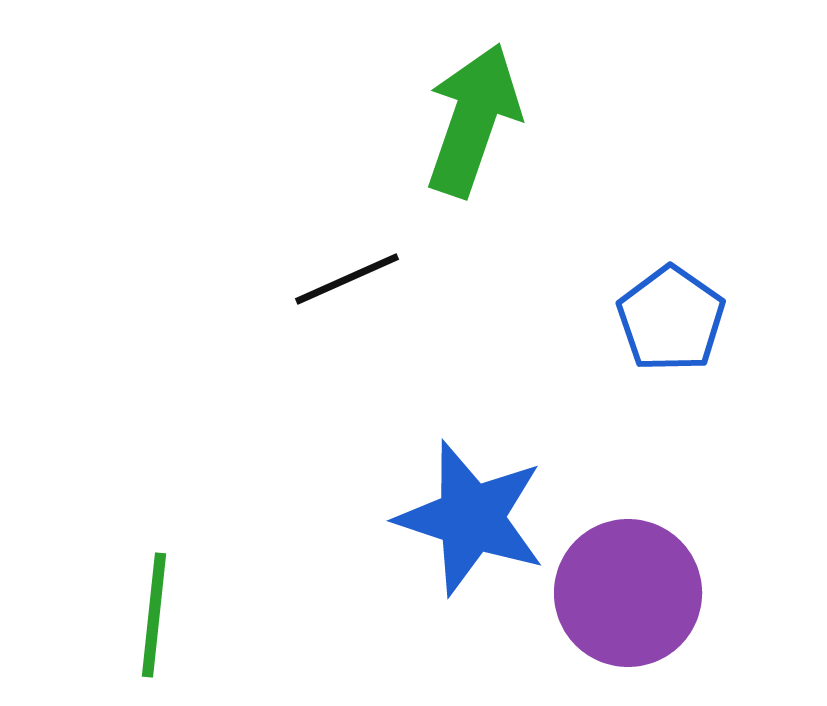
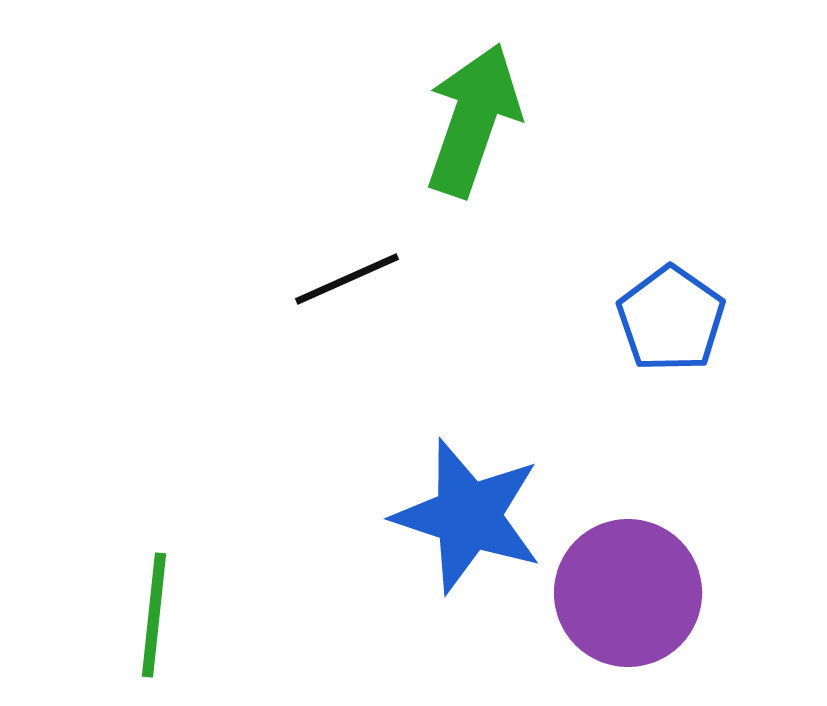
blue star: moved 3 px left, 2 px up
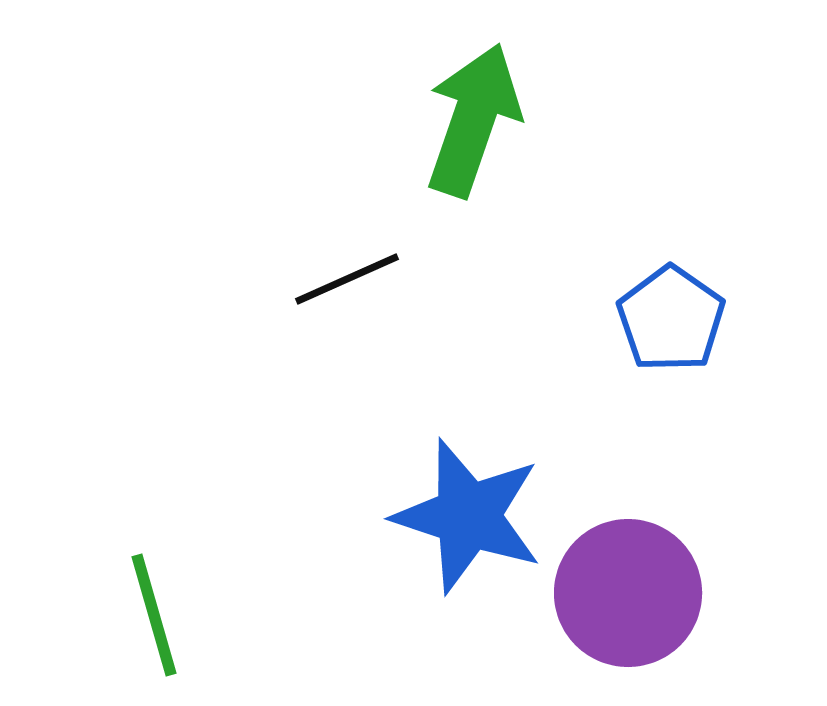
green line: rotated 22 degrees counterclockwise
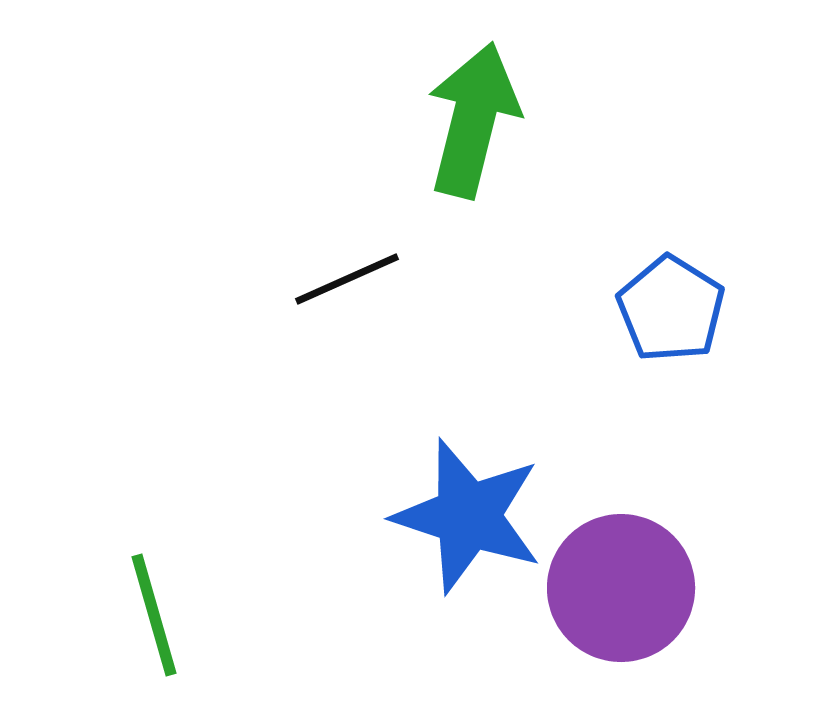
green arrow: rotated 5 degrees counterclockwise
blue pentagon: moved 10 px up; rotated 3 degrees counterclockwise
purple circle: moved 7 px left, 5 px up
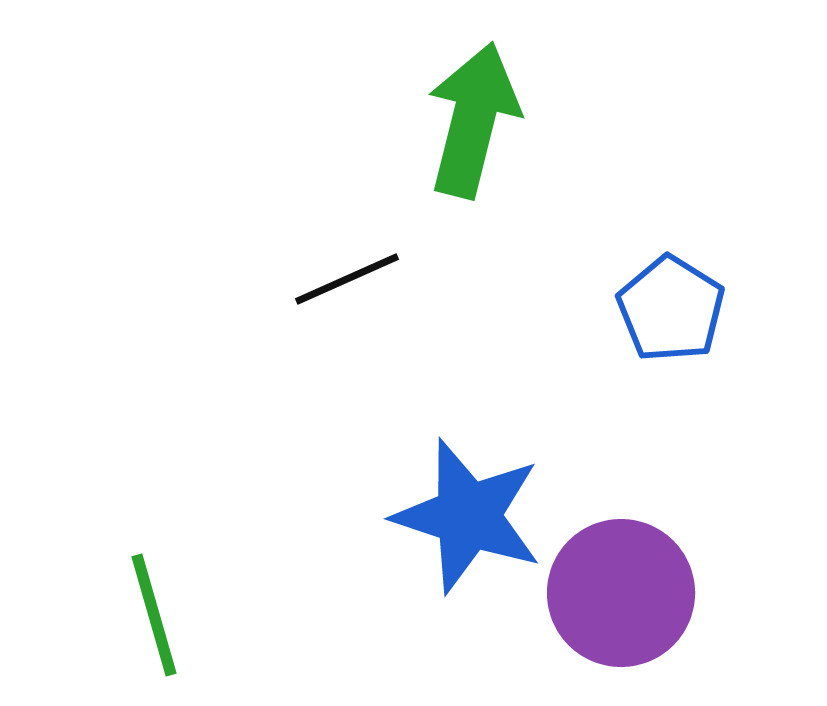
purple circle: moved 5 px down
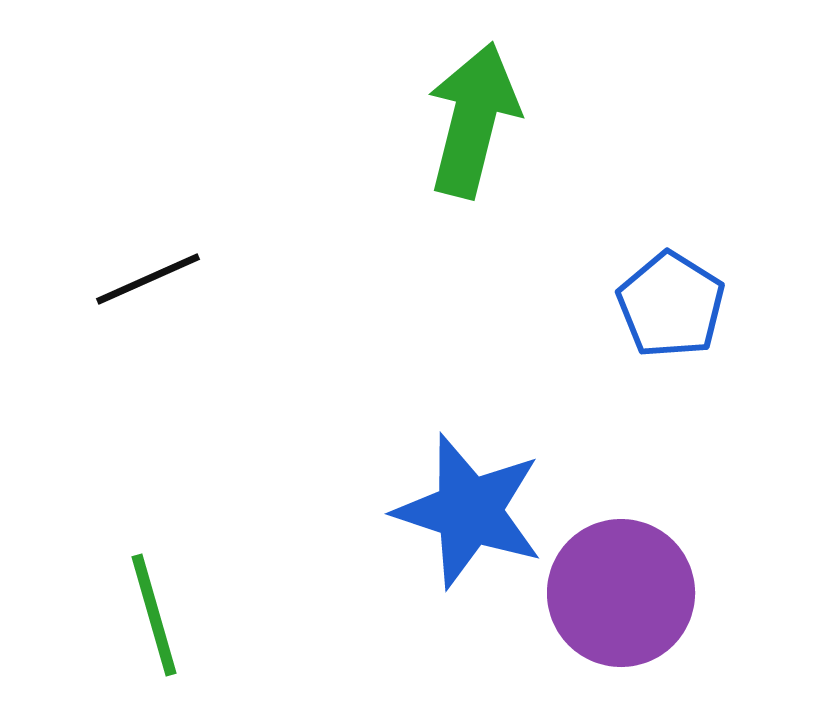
black line: moved 199 px left
blue pentagon: moved 4 px up
blue star: moved 1 px right, 5 px up
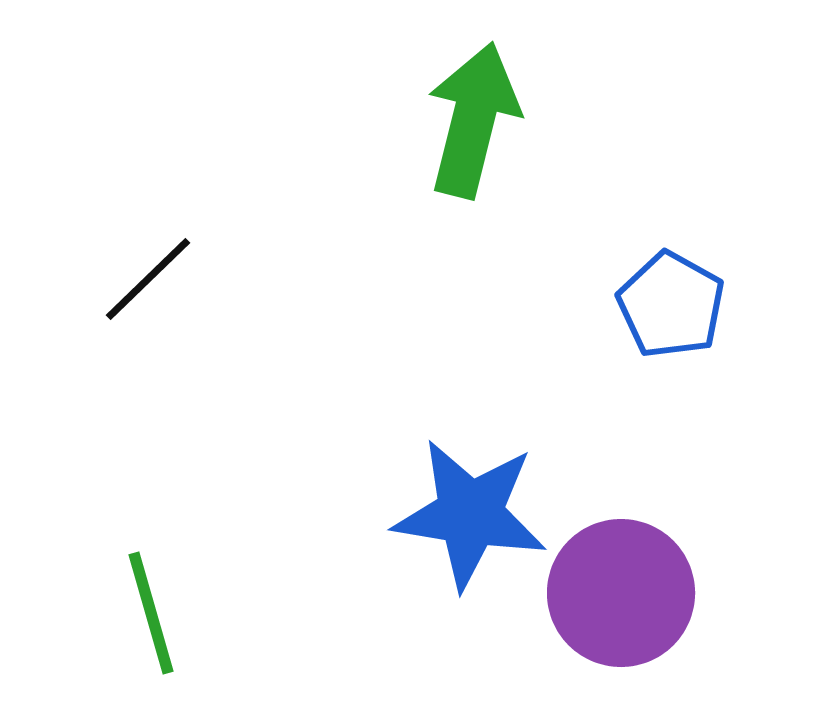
black line: rotated 20 degrees counterclockwise
blue pentagon: rotated 3 degrees counterclockwise
blue star: moved 1 px right, 3 px down; rotated 9 degrees counterclockwise
green line: moved 3 px left, 2 px up
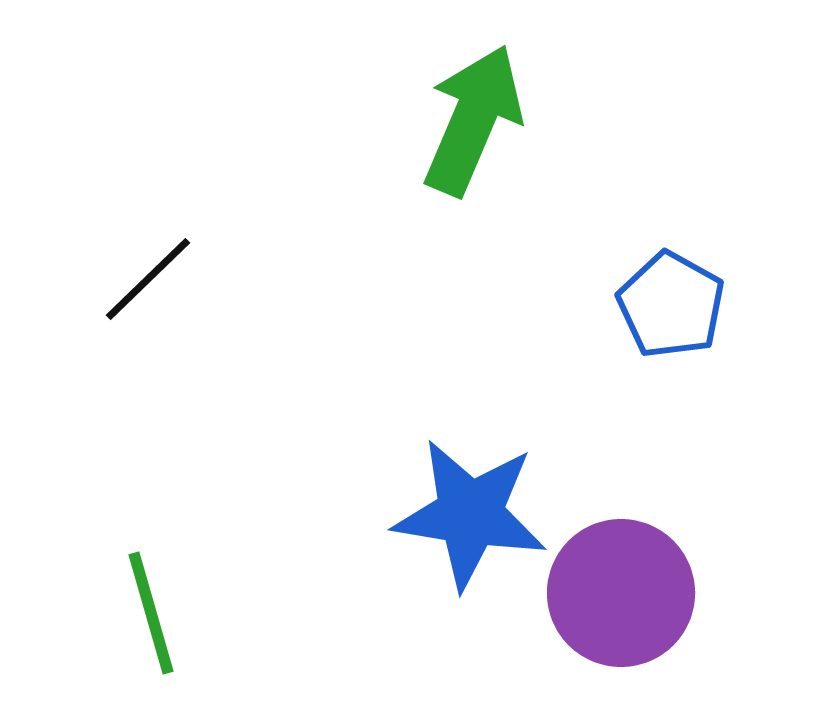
green arrow: rotated 9 degrees clockwise
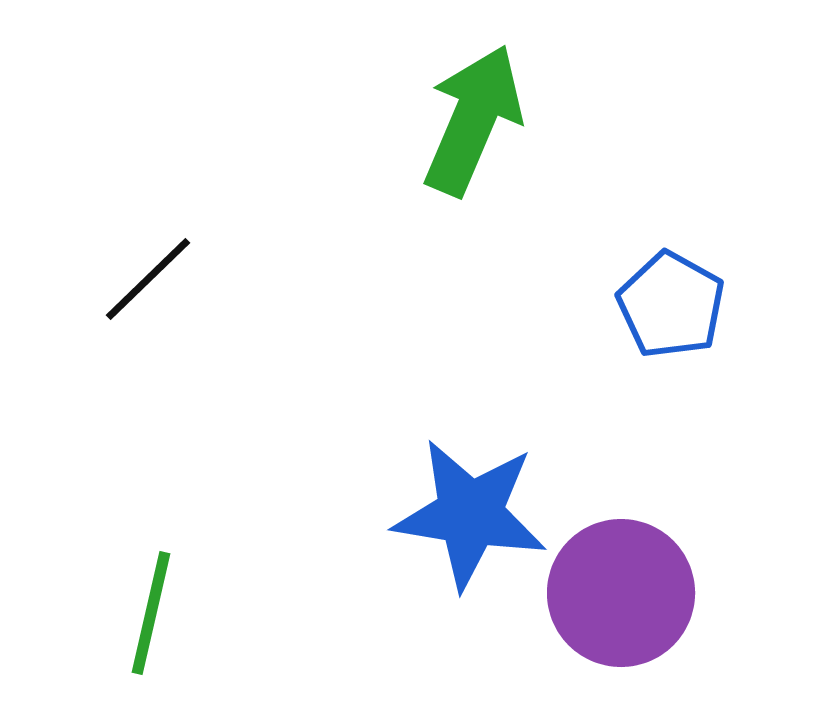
green line: rotated 29 degrees clockwise
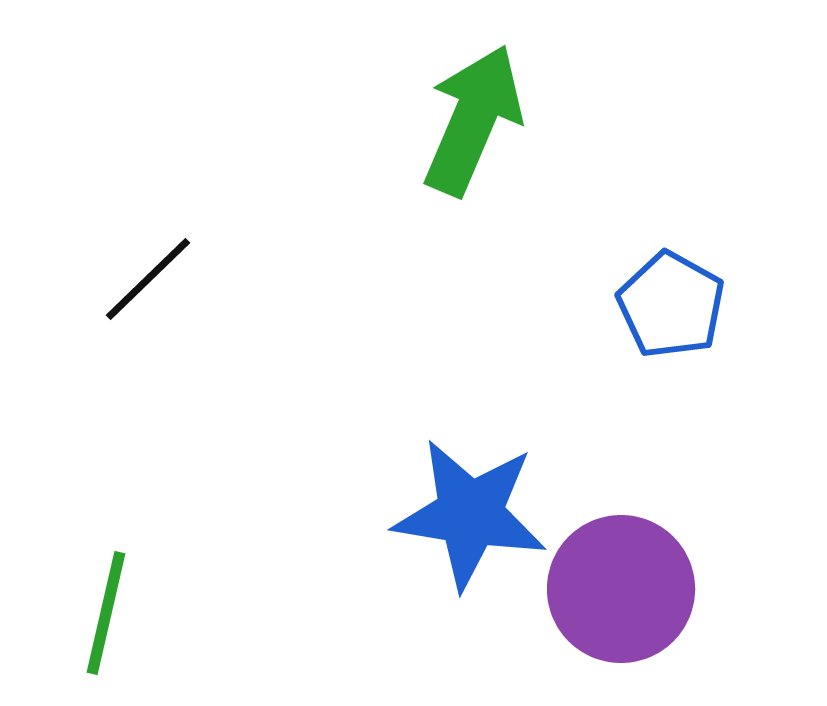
purple circle: moved 4 px up
green line: moved 45 px left
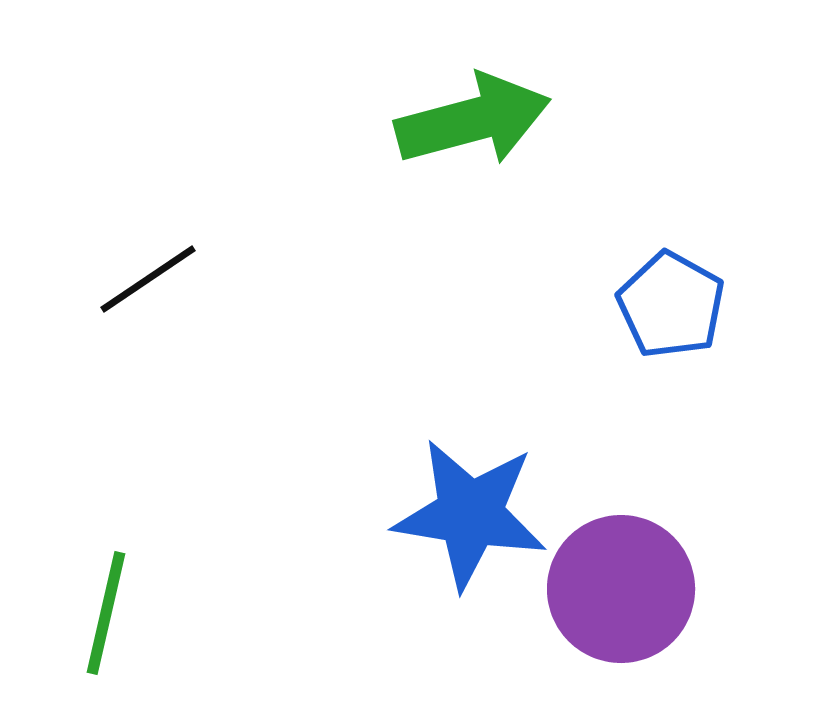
green arrow: rotated 52 degrees clockwise
black line: rotated 10 degrees clockwise
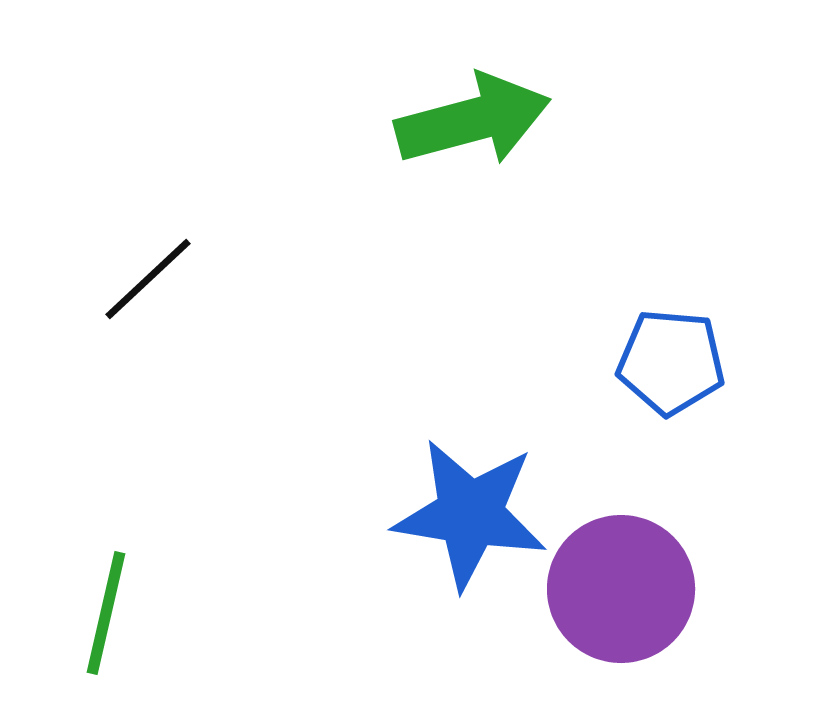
black line: rotated 9 degrees counterclockwise
blue pentagon: moved 57 px down; rotated 24 degrees counterclockwise
